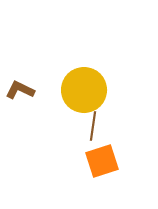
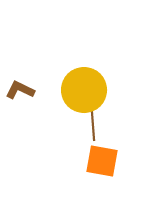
brown line: rotated 12 degrees counterclockwise
orange square: rotated 28 degrees clockwise
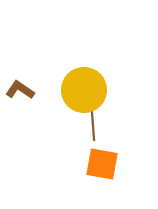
brown L-shape: rotated 8 degrees clockwise
orange square: moved 3 px down
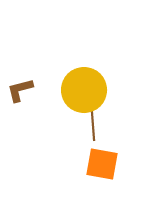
brown L-shape: rotated 48 degrees counterclockwise
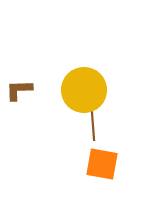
brown L-shape: moved 1 px left; rotated 12 degrees clockwise
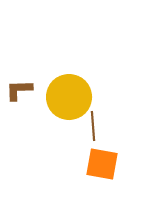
yellow circle: moved 15 px left, 7 px down
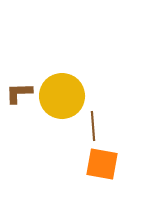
brown L-shape: moved 3 px down
yellow circle: moved 7 px left, 1 px up
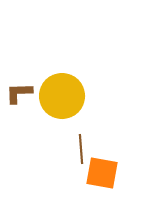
brown line: moved 12 px left, 23 px down
orange square: moved 9 px down
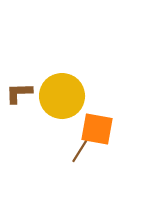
brown line: rotated 36 degrees clockwise
orange square: moved 5 px left, 44 px up
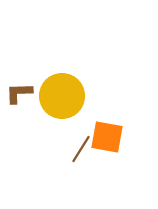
orange square: moved 10 px right, 8 px down
